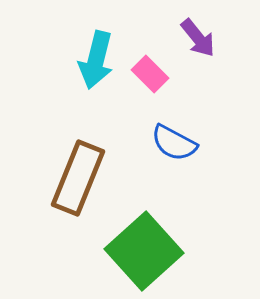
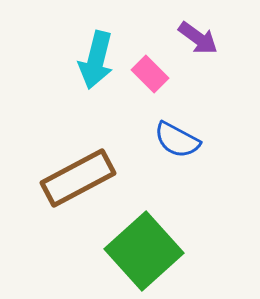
purple arrow: rotated 15 degrees counterclockwise
blue semicircle: moved 3 px right, 3 px up
brown rectangle: rotated 40 degrees clockwise
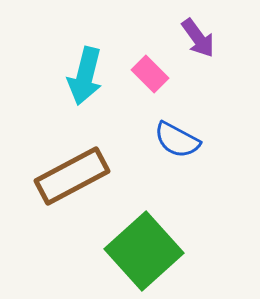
purple arrow: rotated 18 degrees clockwise
cyan arrow: moved 11 px left, 16 px down
brown rectangle: moved 6 px left, 2 px up
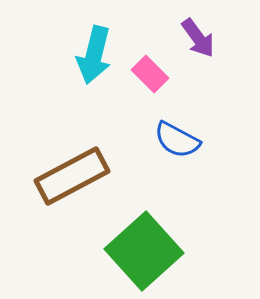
cyan arrow: moved 9 px right, 21 px up
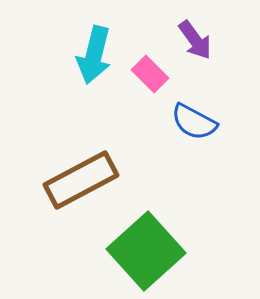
purple arrow: moved 3 px left, 2 px down
blue semicircle: moved 17 px right, 18 px up
brown rectangle: moved 9 px right, 4 px down
green square: moved 2 px right
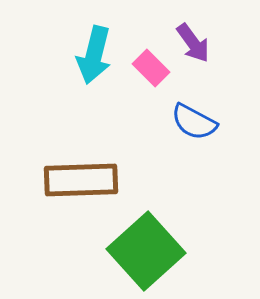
purple arrow: moved 2 px left, 3 px down
pink rectangle: moved 1 px right, 6 px up
brown rectangle: rotated 26 degrees clockwise
